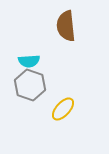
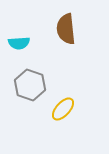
brown semicircle: moved 3 px down
cyan semicircle: moved 10 px left, 18 px up
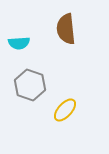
yellow ellipse: moved 2 px right, 1 px down
